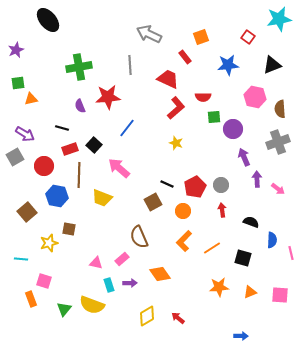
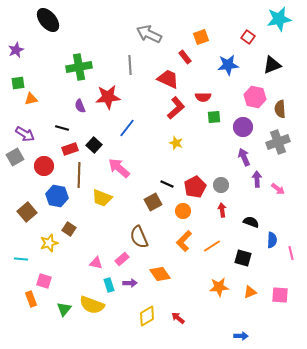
purple circle at (233, 129): moved 10 px right, 2 px up
brown square at (69, 229): rotated 24 degrees clockwise
orange line at (212, 248): moved 2 px up
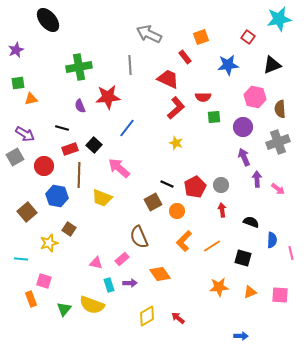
orange circle at (183, 211): moved 6 px left
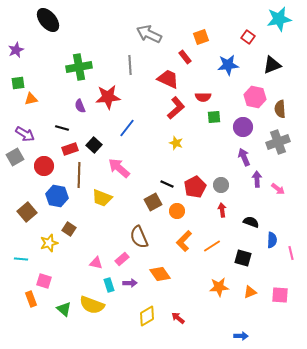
green triangle at (64, 309): rotated 28 degrees counterclockwise
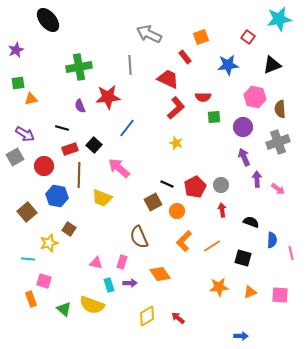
cyan line at (21, 259): moved 7 px right
pink rectangle at (122, 259): moved 3 px down; rotated 32 degrees counterclockwise
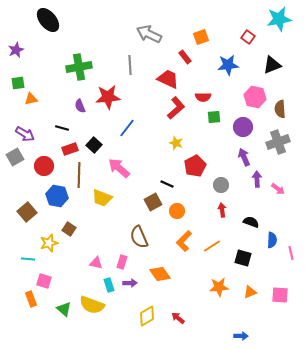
red pentagon at (195, 187): moved 21 px up
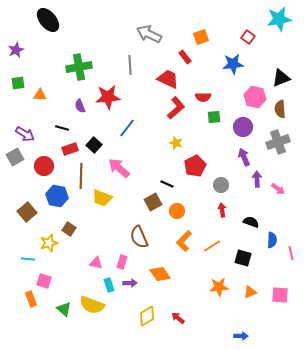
blue star at (228, 65): moved 5 px right, 1 px up
black triangle at (272, 65): moved 9 px right, 13 px down
orange triangle at (31, 99): moved 9 px right, 4 px up; rotated 16 degrees clockwise
brown line at (79, 175): moved 2 px right, 1 px down
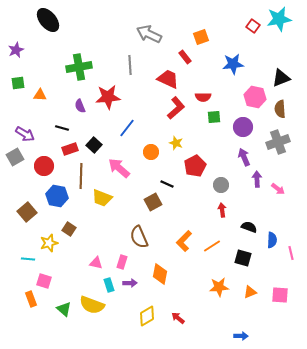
red square at (248, 37): moved 5 px right, 11 px up
orange circle at (177, 211): moved 26 px left, 59 px up
black semicircle at (251, 222): moved 2 px left, 5 px down
orange diamond at (160, 274): rotated 45 degrees clockwise
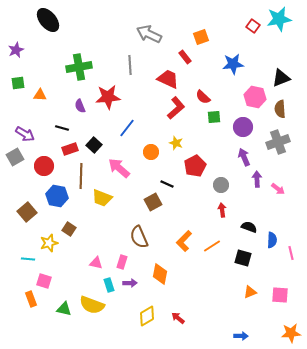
red semicircle at (203, 97): rotated 42 degrees clockwise
orange star at (219, 287): moved 72 px right, 46 px down
green triangle at (64, 309): rotated 28 degrees counterclockwise
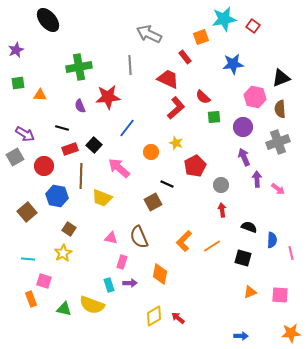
cyan star at (279, 19): moved 55 px left
yellow star at (49, 243): moved 14 px right, 10 px down; rotated 12 degrees counterclockwise
pink triangle at (96, 263): moved 15 px right, 25 px up
yellow diamond at (147, 316): moved 7 px right
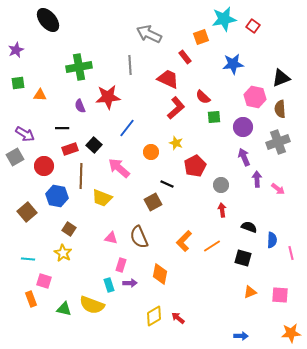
black line at (62, 128): rotated 16 degrees counterclockwise
yellow star at (63, 253): rotated 12 degrees counterclockwise
pink rectangle at (122, 262): moved 1 px left, 3 px down
